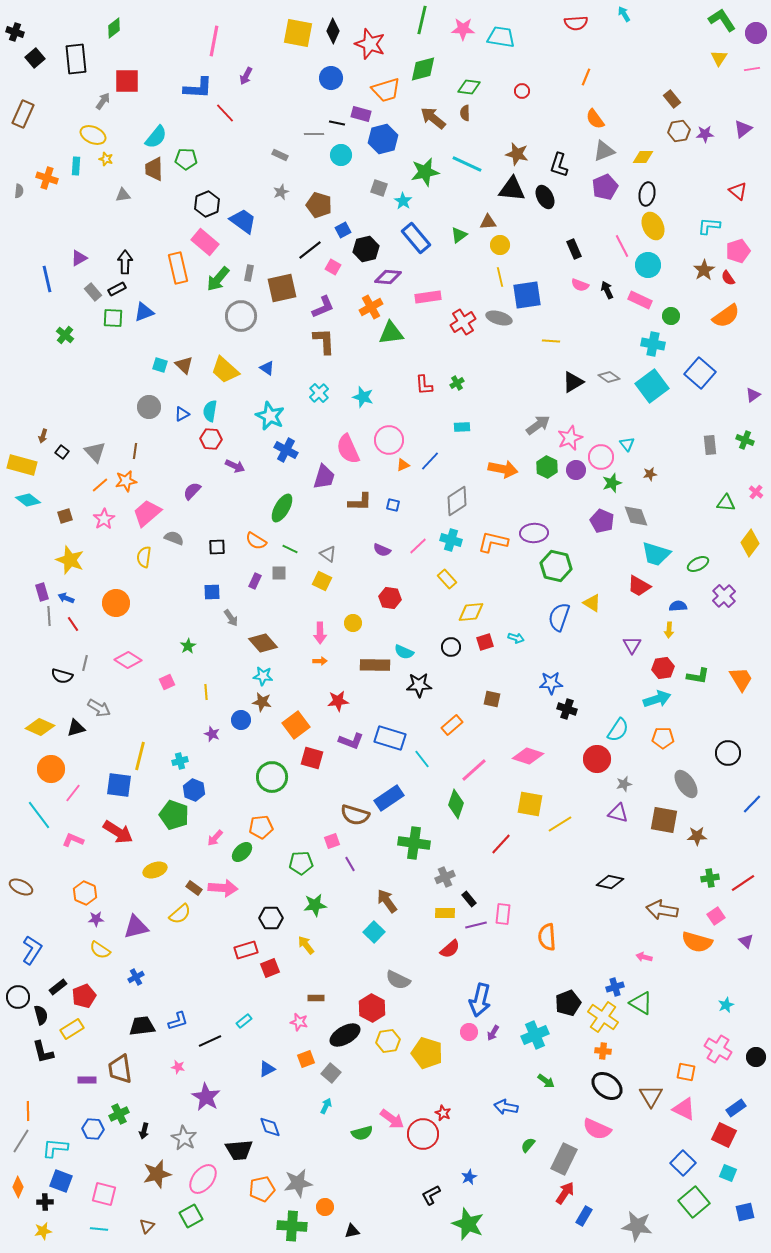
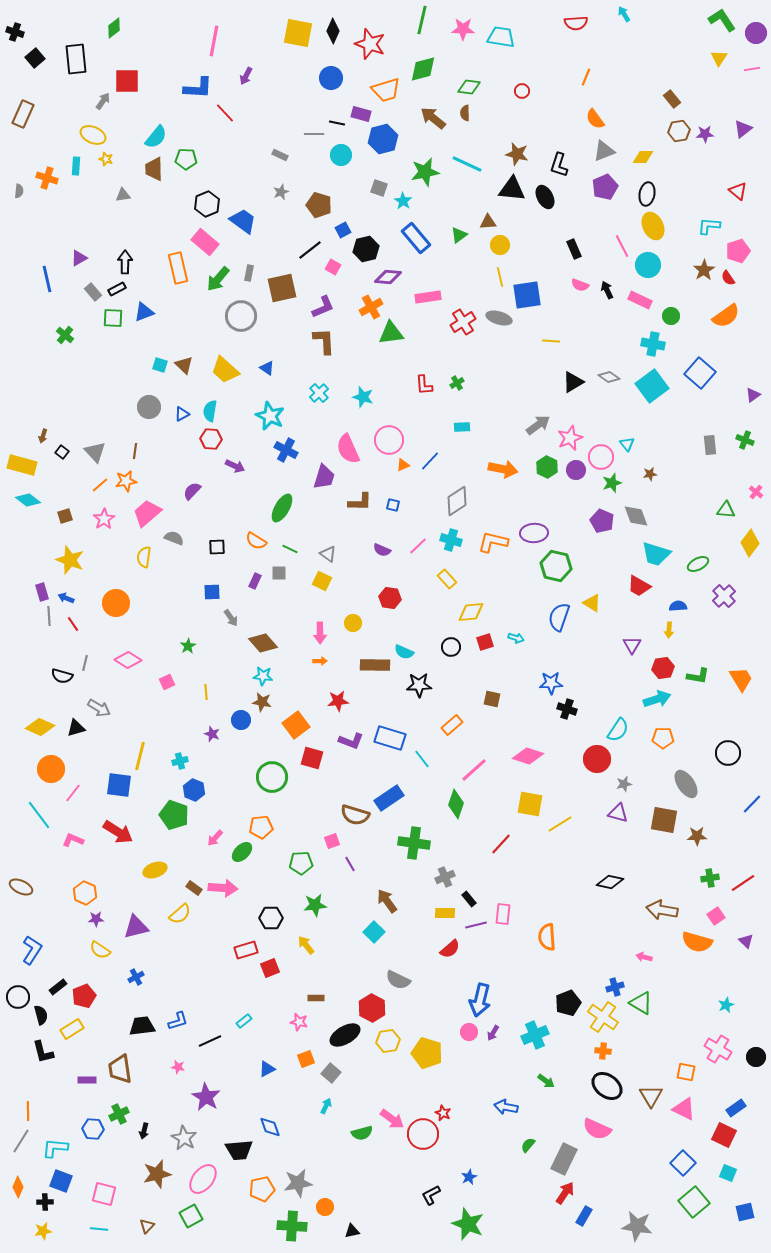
green triangle at (726, 503): moved 7 px down
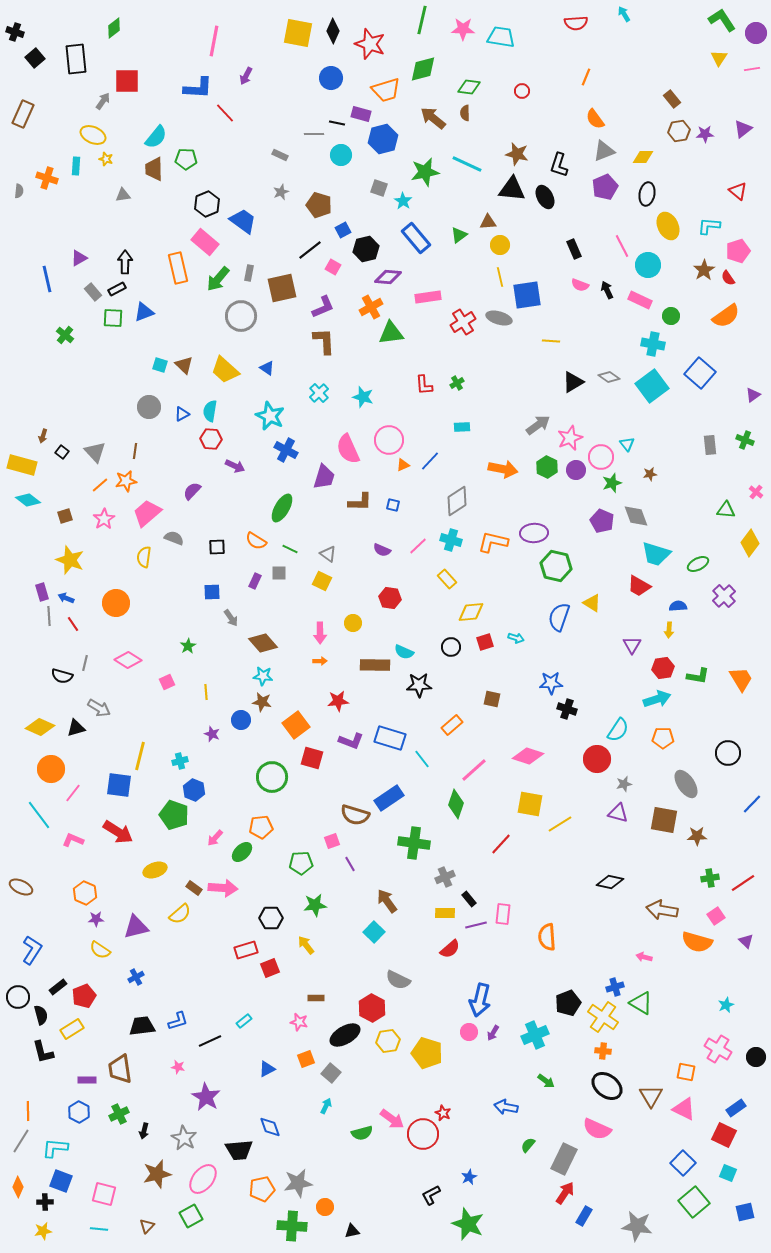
yellow ellipse at (653, 226): moved 15 px right
blue hexagon at (93, 1129): moved 14 px left, 17 px up; rotated 25 degrees clockwise
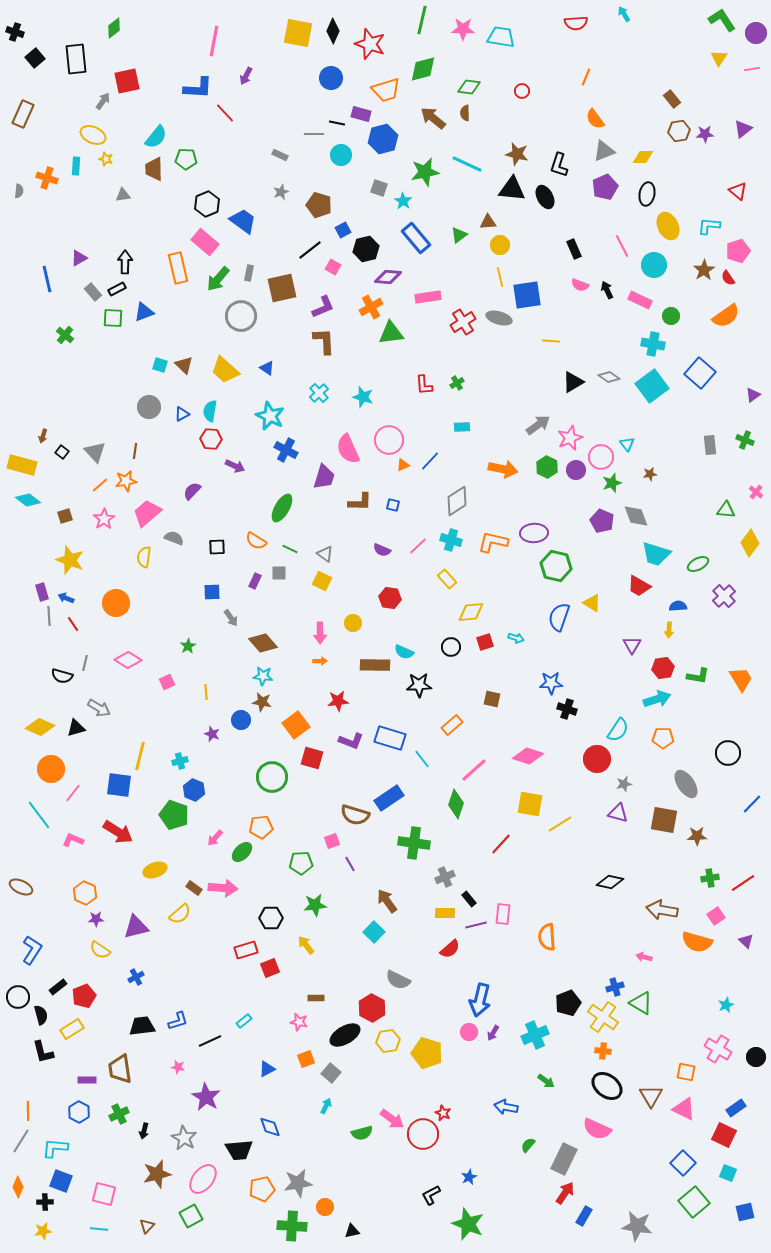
red square at (127, 81): rotated 12 degrees counterclockwise
cyan circle at (648, 265): moved 6 px right
gray triangle at (328, 554): moved 3 px left
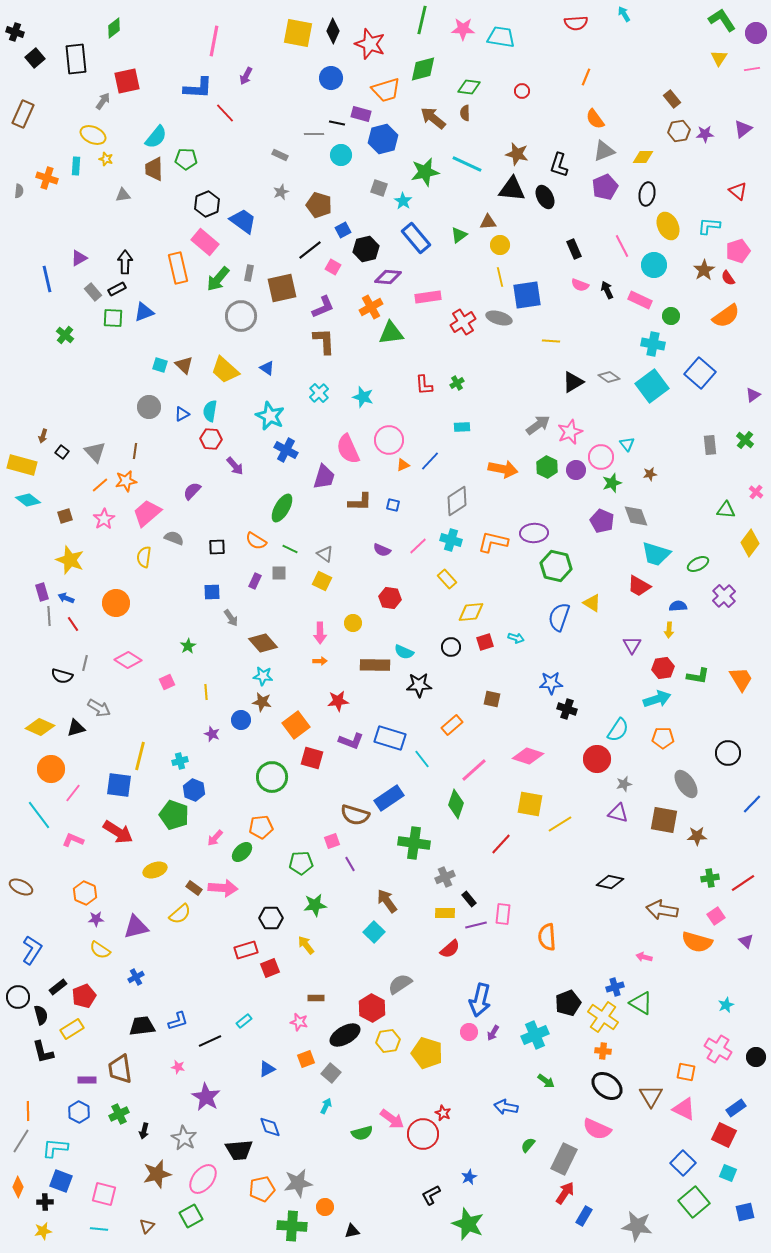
pink star at (570, 438): moved 6 px up
green cross at (745, 440): rotated 18 degrees clockwise
purple arrow at (235, 466): rotated 24 degrees clockwise
gray semicircle at (398, 980): moved 2 px right, 4 px down; rotated 120 degrees clockwise
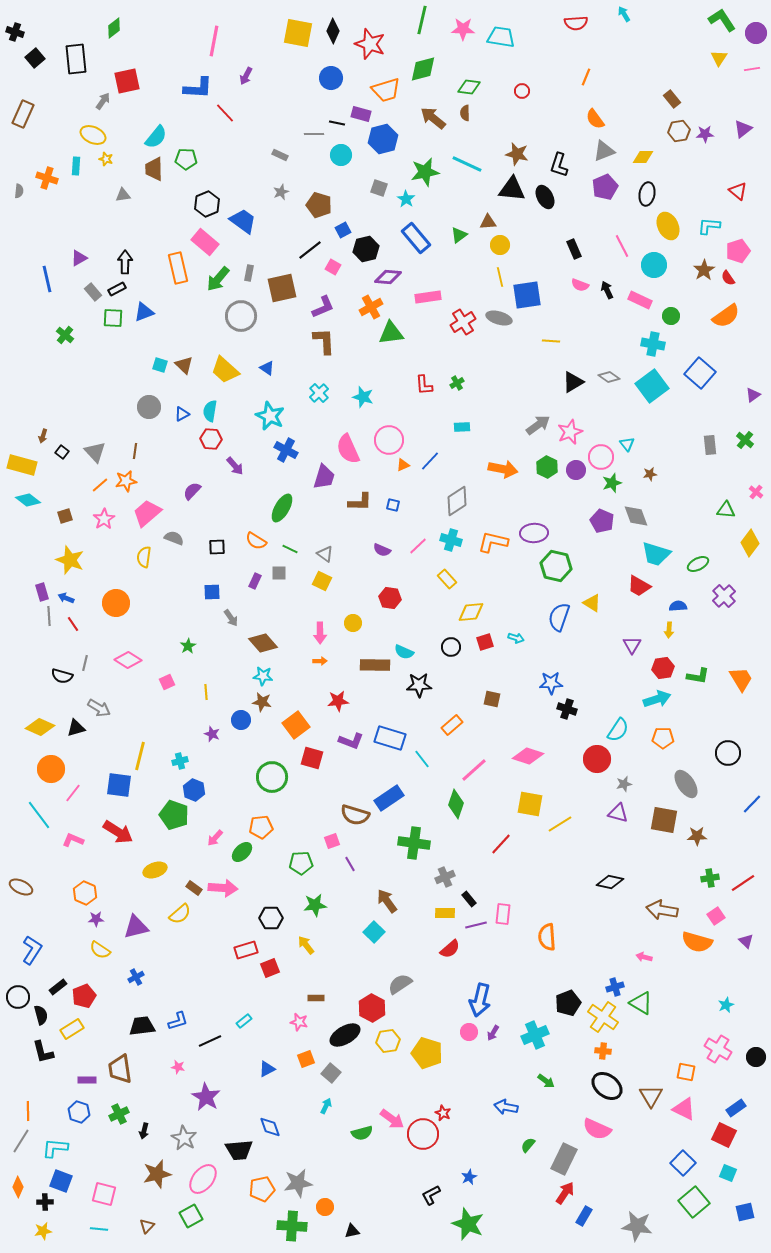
cyan star at (403, 201): moved 3 px right, 2 px up
blue hexagon at (79, 1112): rotated 10 degrees counterclockwise
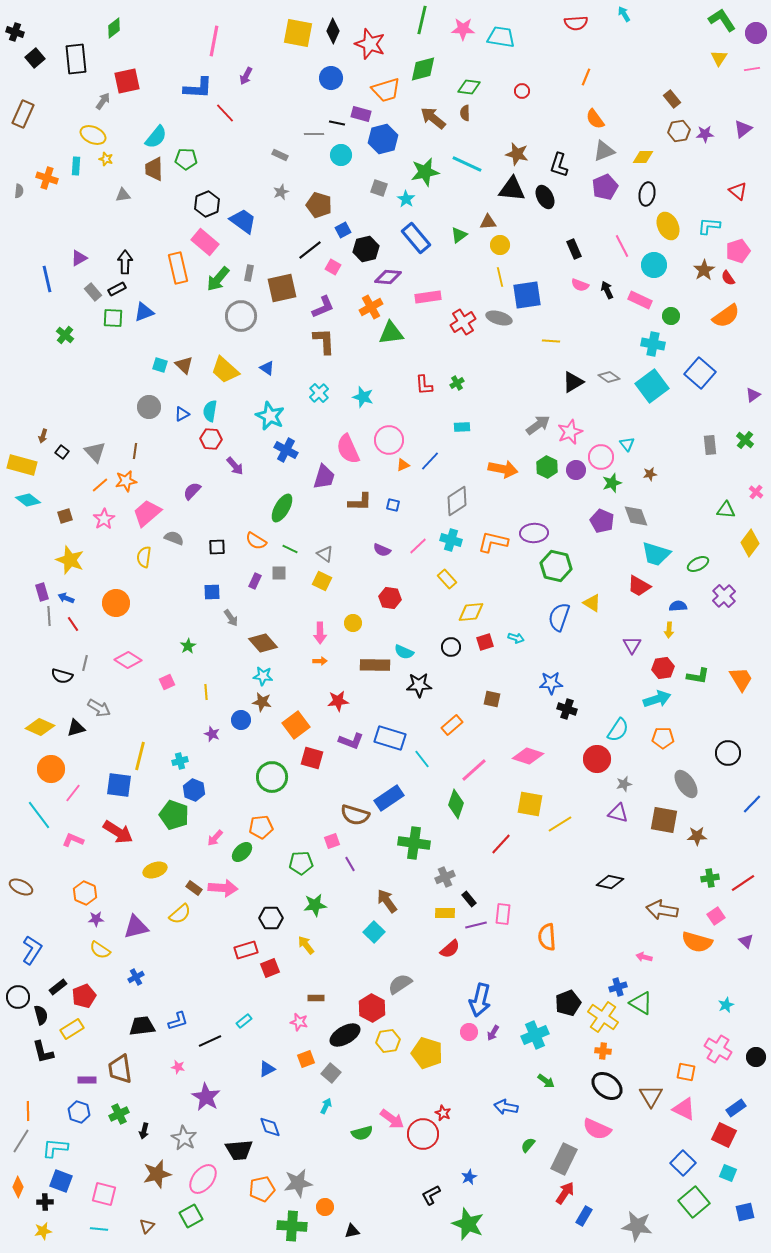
blue cross at (615, 987): moved 3 px right
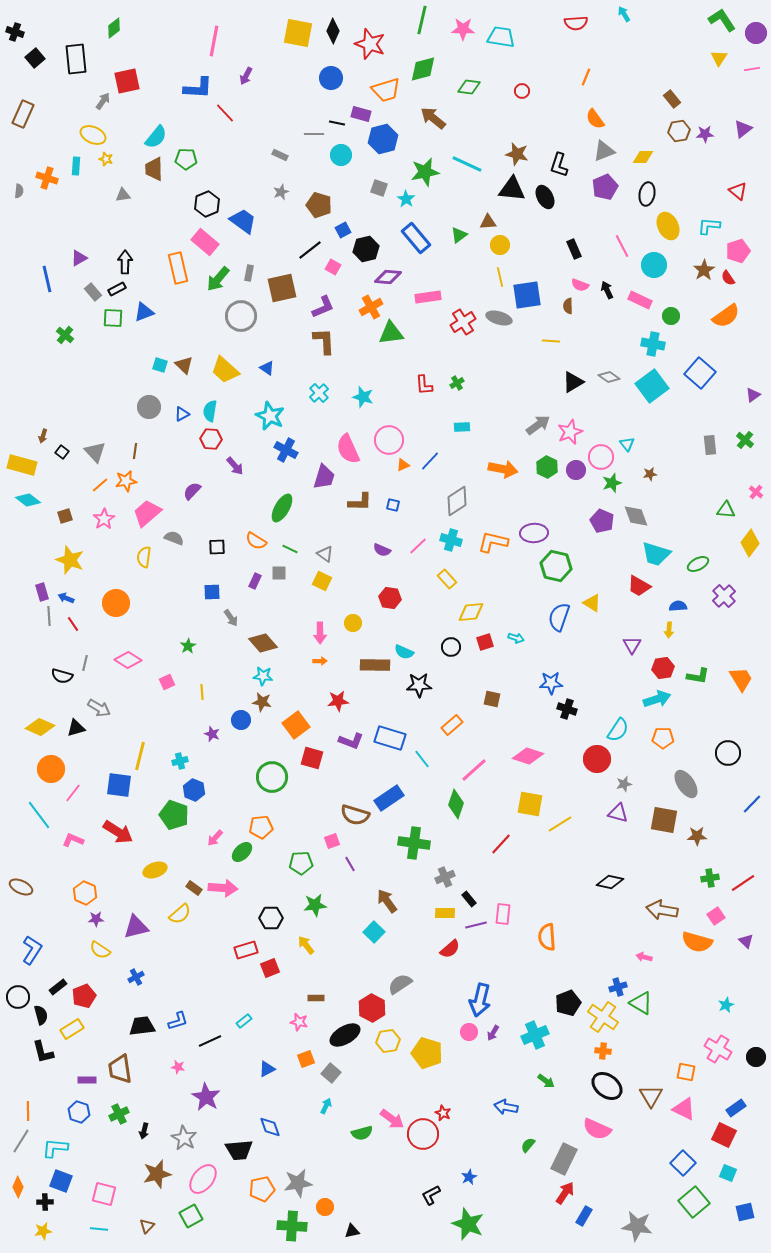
brown semicircle at (465, 113): moved 103 px right, 193 px down
yellow line at (206, 692): moved 4 px left
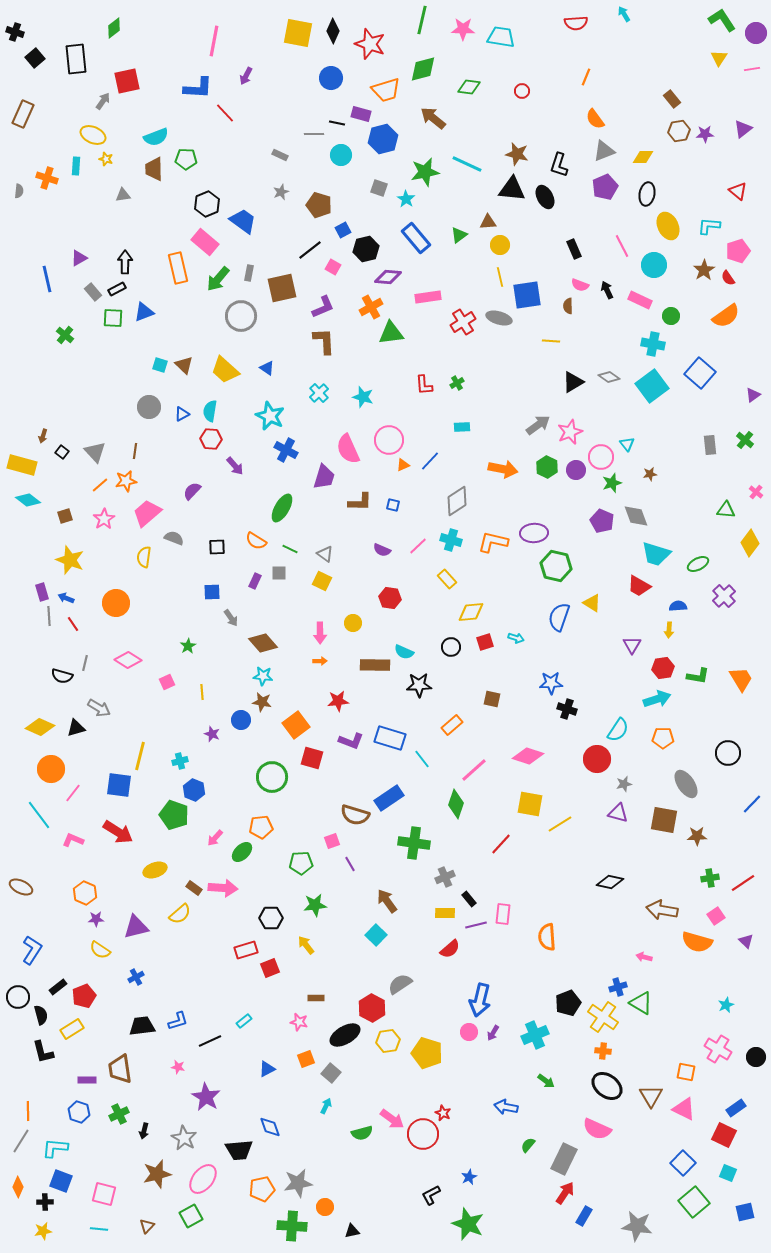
cyan semicircle at (156, 137): rotated 30 degrees clockwise
cyan square at (374, 932): moved 2 px right, 3 px down
